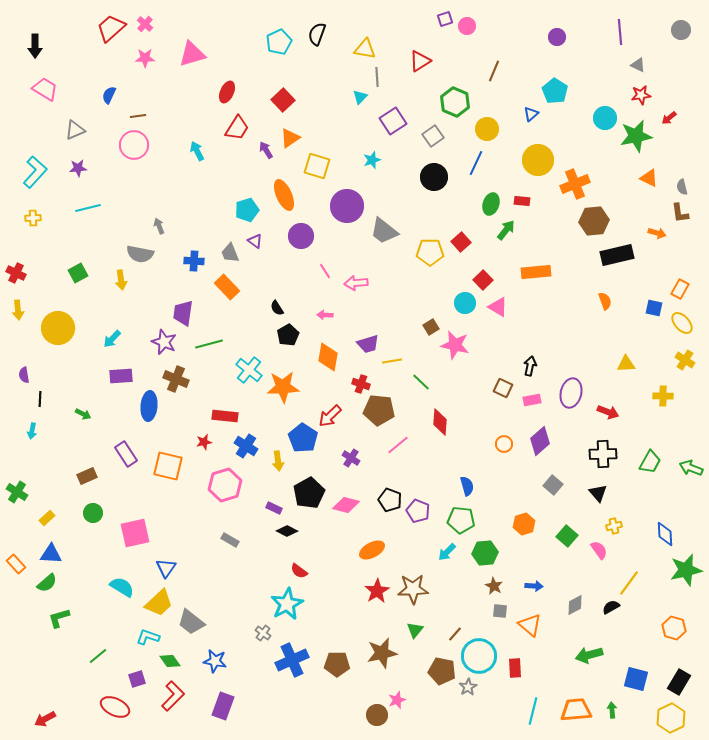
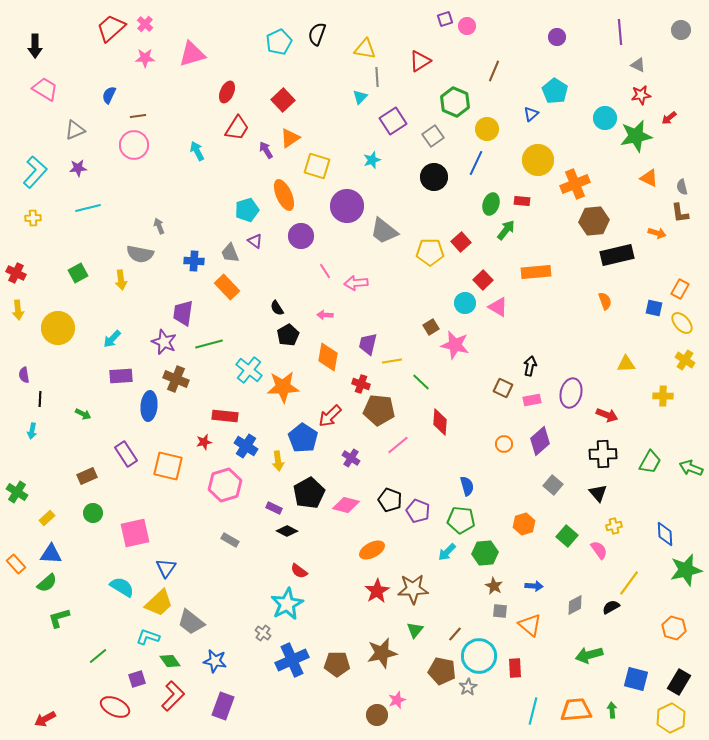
purple trapezoid at (368, 344): rotated 120 degrees clockwise
red arrow at (608, 412): moved 1 px left, 3 px down
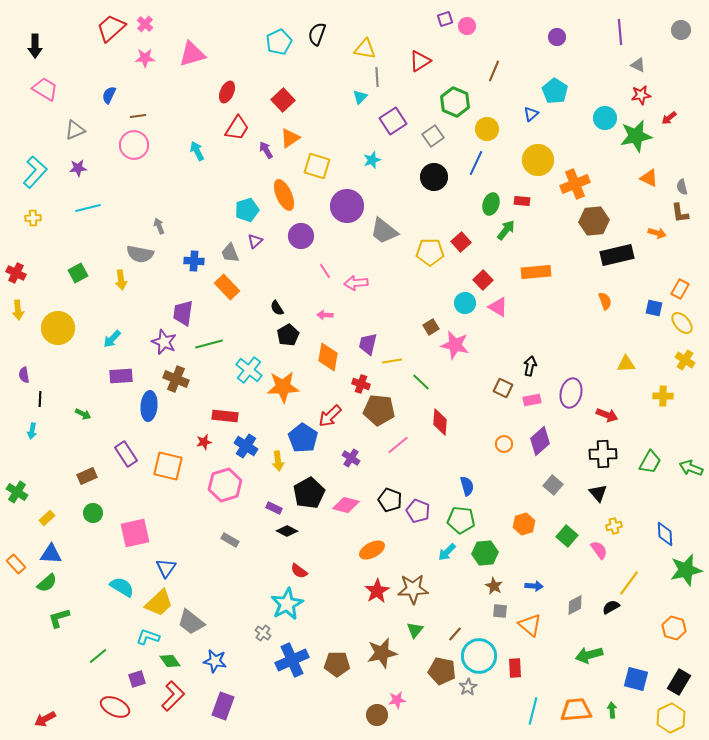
purple triangle at (255, 241): rotated 42 degrees clockwise
pink star at (397, 700): rotated 12 degrees clockwise
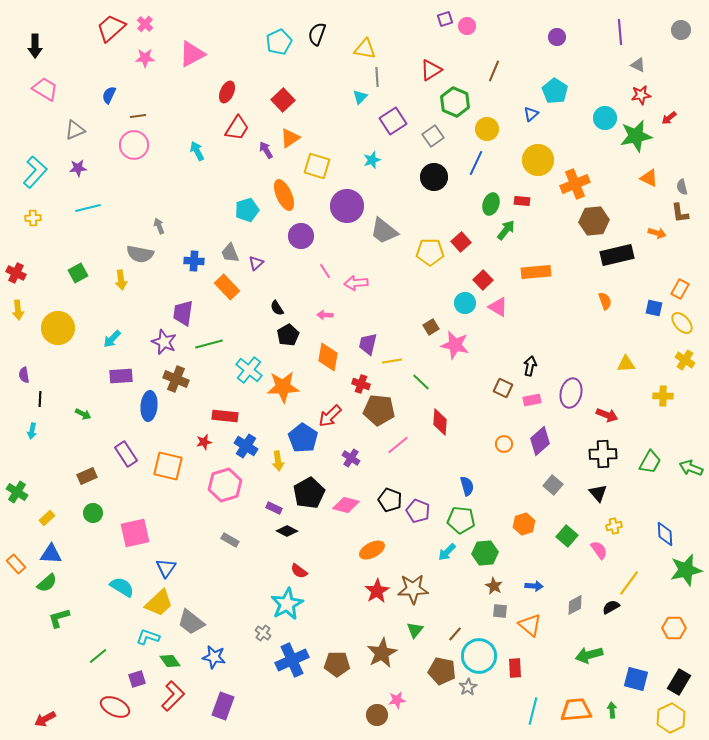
pink triangle at (192, 54): rotated 12 degrees counterclockwise
red triangle at (420, 61): moved 11 px right, 9 px down
purple triangle at (255, 241): moved 1 px right, 22 px down
orange hexagon at (674, 628): rotated 15 degrees counterclockwise
brown star at (382, 653): rotated 16 degrees counterclockwise
blue star at (215, 661): moved 1 px left, 4 px up
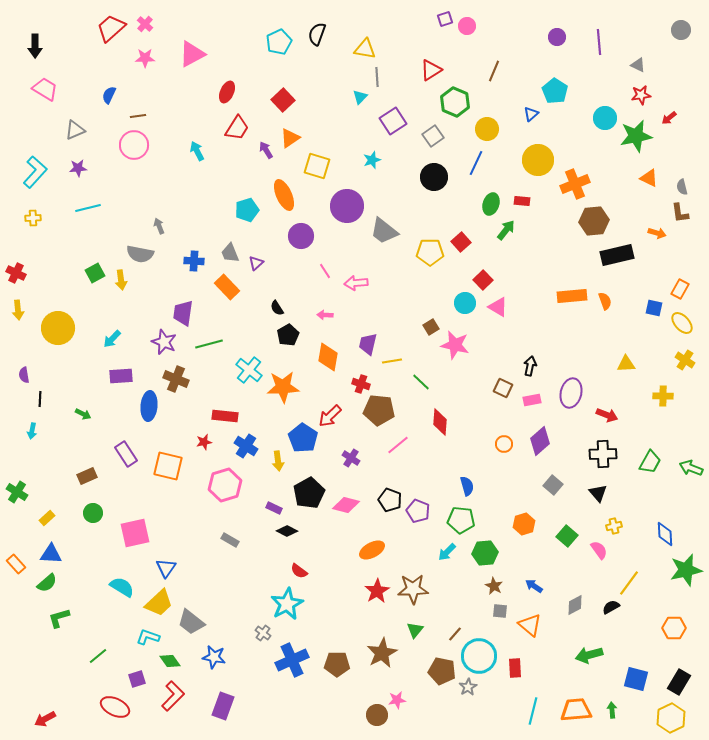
purple line at (620, 32): moved 21 px left, 10 px down
orange rectangle at (536, 272): moved 36 px right, 24 px down
green square at (78, 273): moved 17 px right
blue arrow at (534, 586): rotated 150 degrees counterclockwise
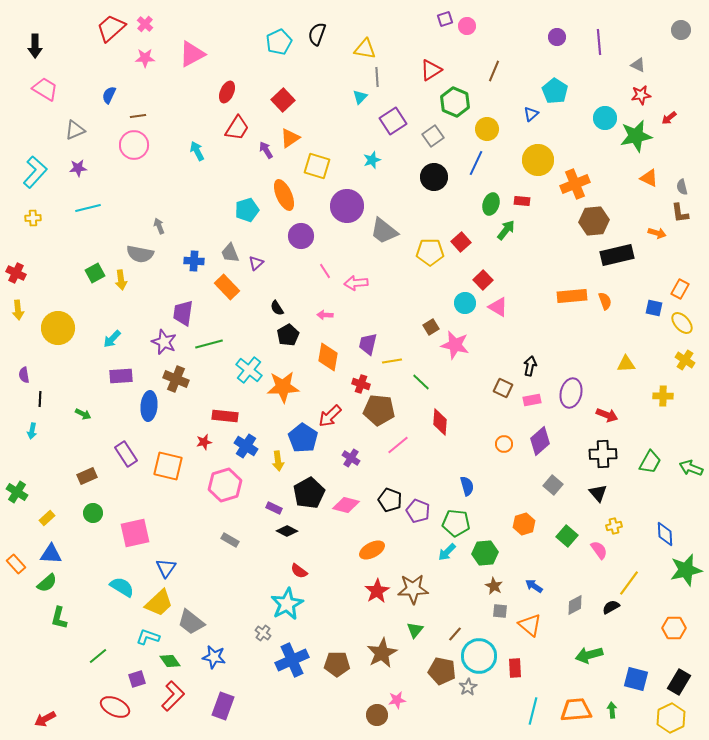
green pentagon at (461, 520): moved 5 px left, 3 px down
green L-shape at (59, 618): rotated 60 degrees counterclockwise
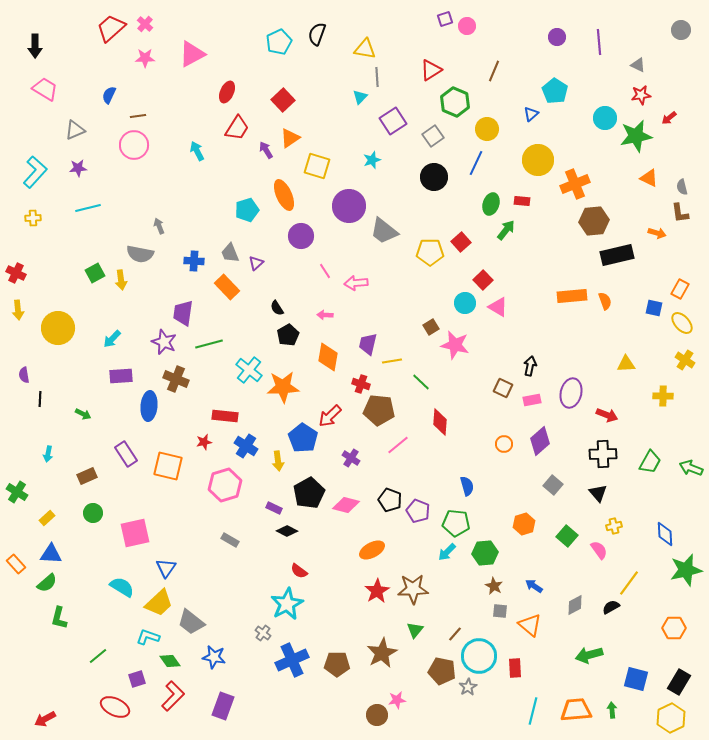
purple circle at (347, 206): moved 2 px right
cyan arrow at (32, 431): moved 16 px right, 23 px down
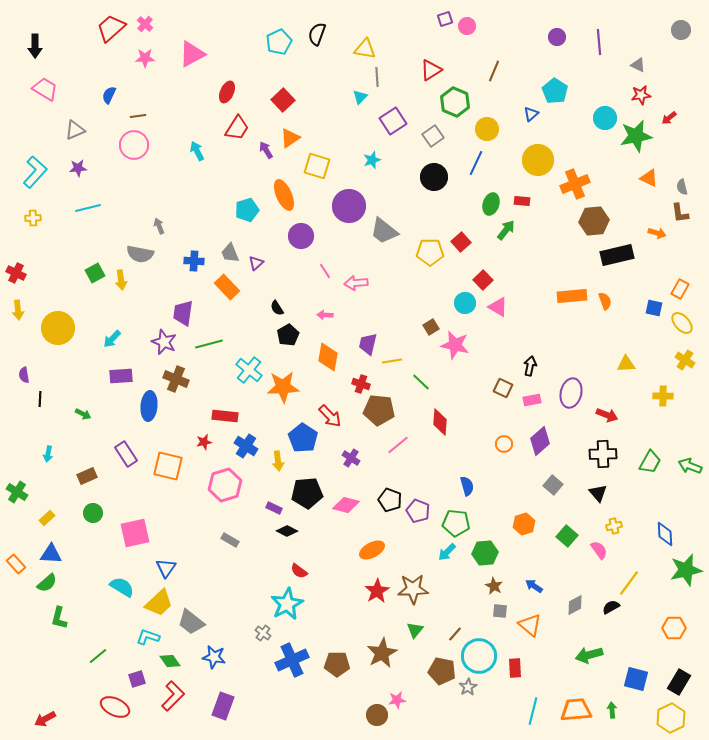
red arrow at (330, 416): rotated 90 degrees counterclockwise
green arrow at (691, 468): moved 1 px left, 2 px up
black pentagon at (309, 493): moved 2 px left; rotated 24 degrees clockwise
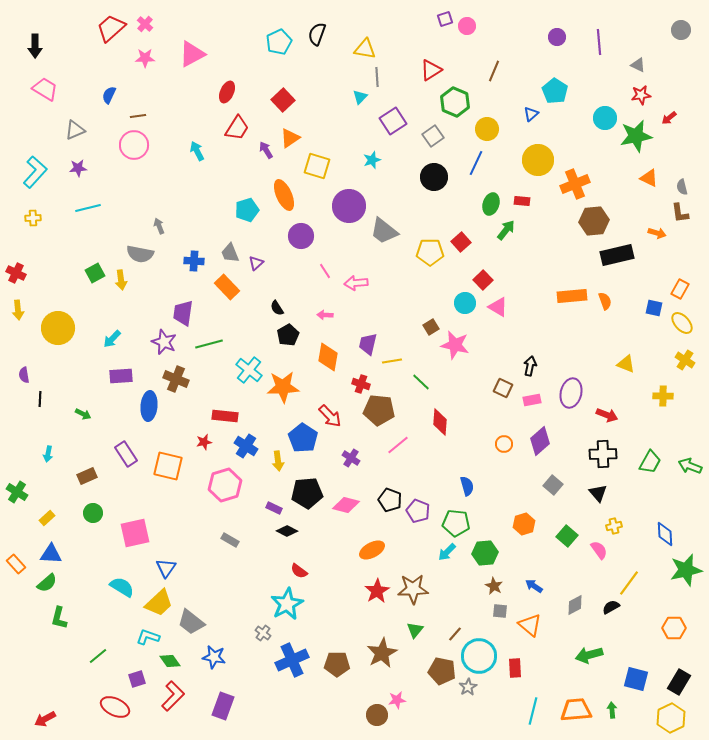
yellow triangle at (626, 364): rotated 24 degrees clockwise
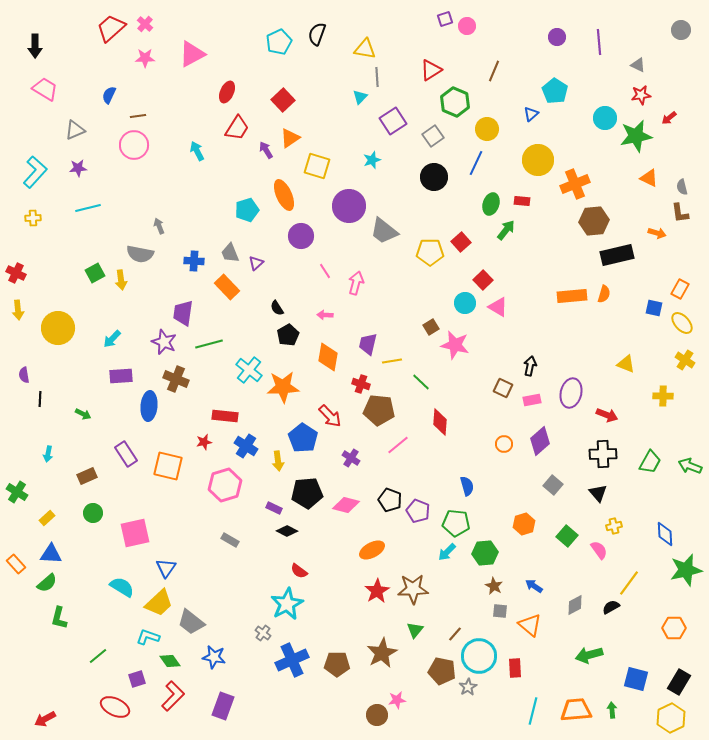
pink arrow at (356, 283): rotated 110 degrees clockwise
orange semicircle at (605, 301): moved 1 px left, 7 px up; rotated 36 degrees clockwise
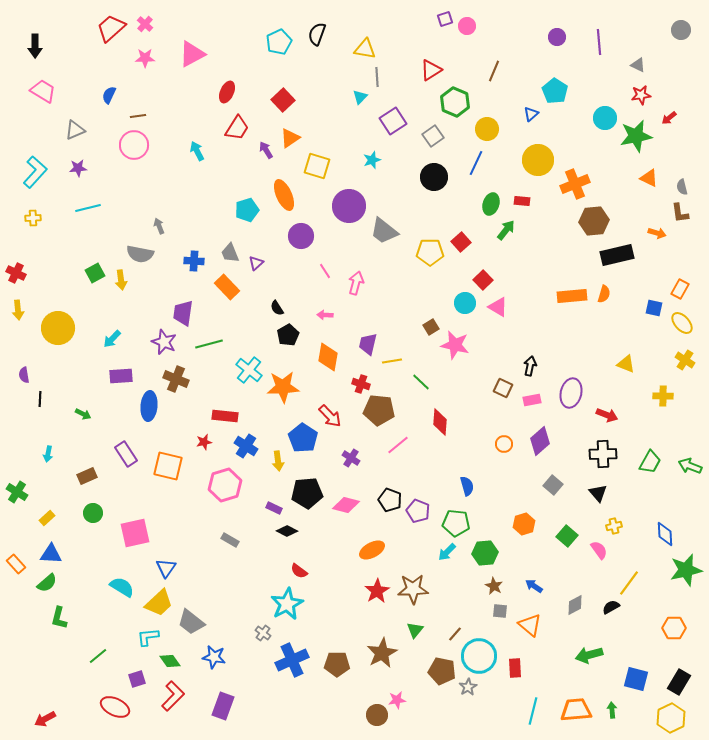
pink trapezoid at (45, 89): moved 2 px left, 2 px down
cyan L-shape at (148, 637): rotated 25 degrees counterclockwise
